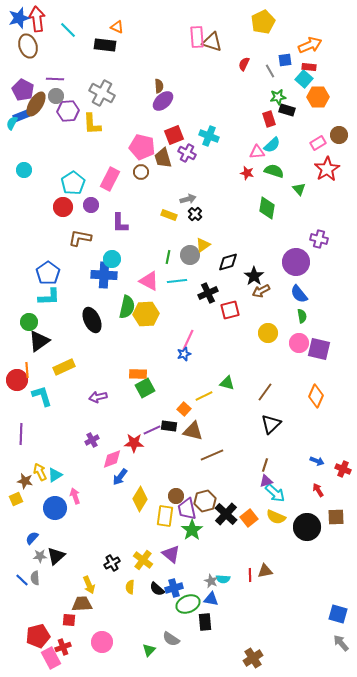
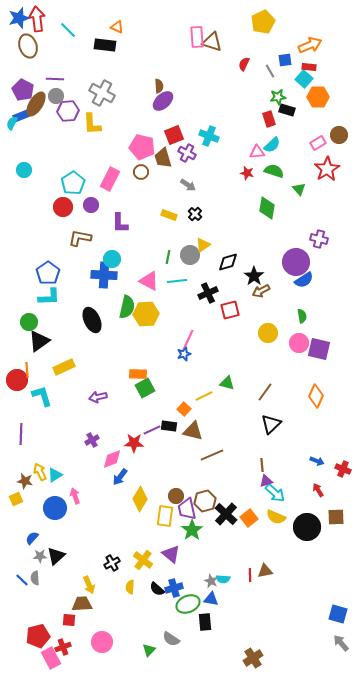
gray arrow at (188, 199): moved 14 px up; rotated 49 degrees clockwise
blue semicircle at (299, 294): moved 5 px right, 14 px up; rotated 84 degrees counterclockwise
brown line at (265, 465): moved 3 px left; rotated 24 degrees counterclockwise
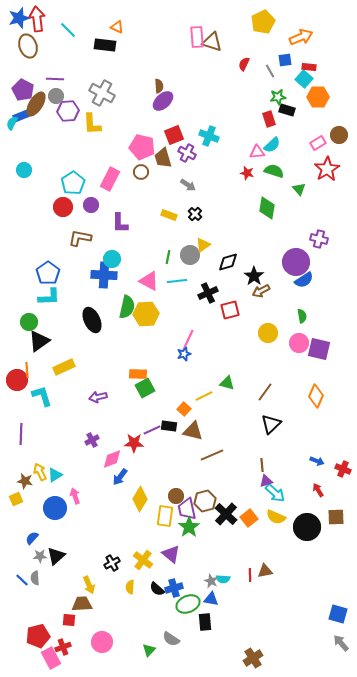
orange arrow at (310, 45): moved 9 px left, 8 px up
green star at (192, 530): moved 3 px left, 3 px up
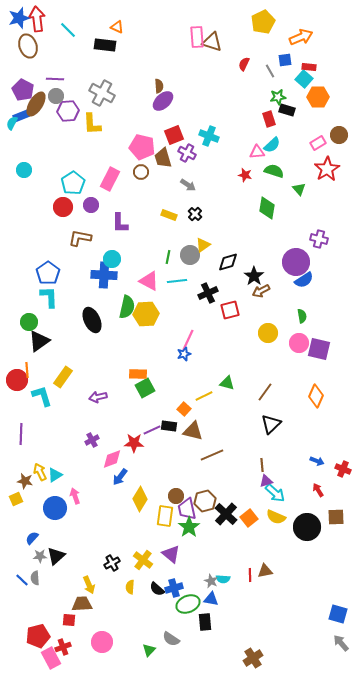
red star at (247, 173): moved 2 px left, 2 px down
cyan L-shape at (49, 297): rotated 90 degrees counterclockwise
yellow rectangle at (64, 367): moved 1 px left, 10 px down; rotated 30 degrees counterclockwise
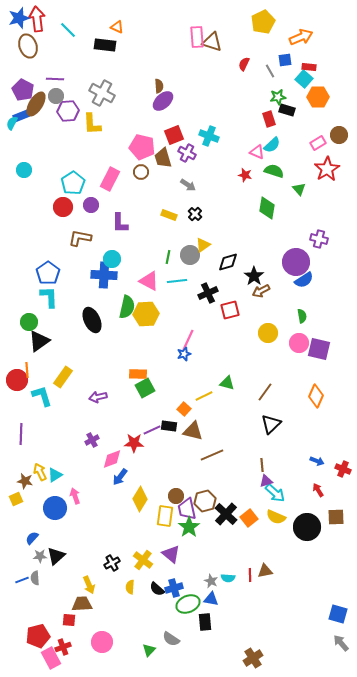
pink triangle at (257, 152): rotated 28 degrees clockwise
cyan semicircle at (223, 579): moved 5 px right, 1 px up
blue line at (22, 580): rotated 64 degrees counterclockwise
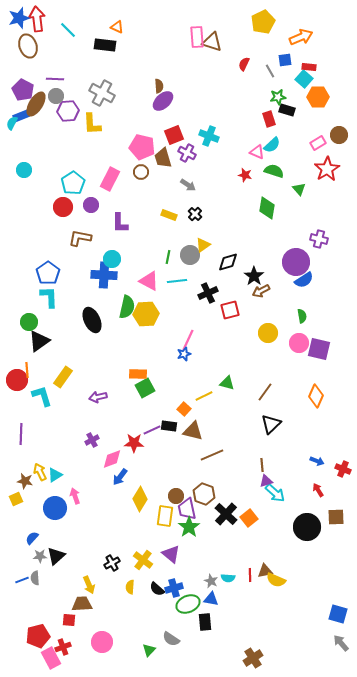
brown hexagon at (205, 501): moved 1 px left, 7 px up; rotated 25 degrees counterclockwise
yellow semicircle at (276, 517): moved 63 px down
